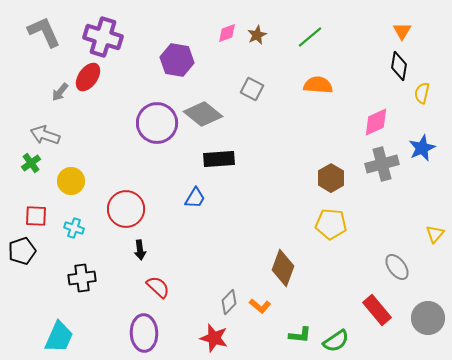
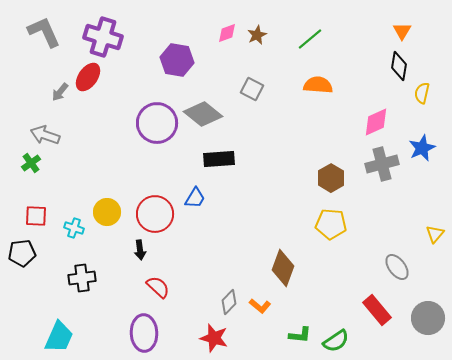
green line at (310, 37): moved 2 px down
yellow circle at (71, 181): moved 36 px right, 31 px down
red circle at (126, 209): moved 29 px right, 5 px down
black pentagon at (22, 251): moved 2 px down; rotated 12 degrees clockwise
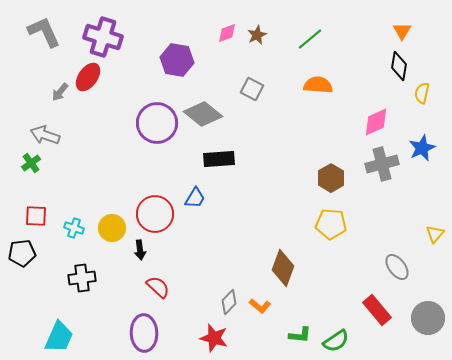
yellow circle at (107, 212): moved 5 px right, 16 px down
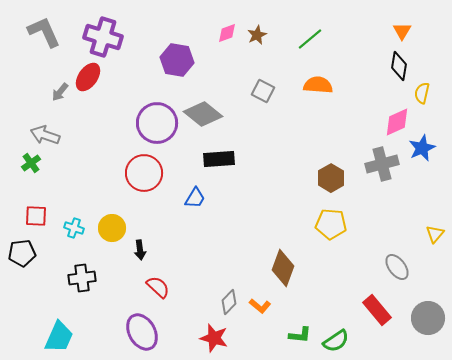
gray square at (252, 89): moved 11 px right, 2 px down
pink diamond at (376, 122): moved 21 px right
red circle at (155, 214): moved 11 px left, 41 px up
purple ellipse at (144, 333): moved 2 px left, 1 px up; rotated 27 degrees counterclockwise
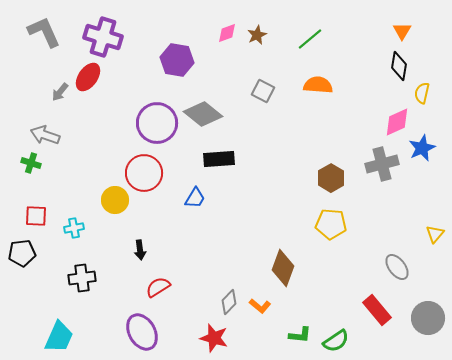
green cross at (31, 163): rotated 36 degrees counterclockwise
cyan cross at (74, 228): rotated 30 degrees counterclockwise
yellow circle at (112, 228): moved 3 px right, 28 px up
red semicircle at (158, 287): rotated 75 degrees counterclockwise
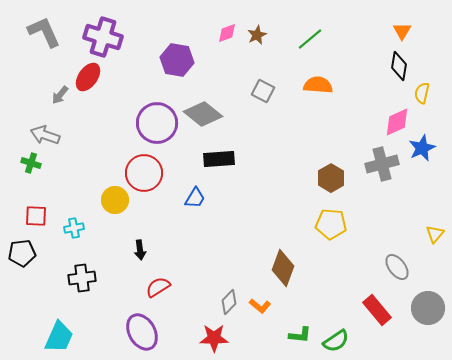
gray arrow at (60, 92): moved 3 px down
gray circle at (428, 318): moved 10 px up
red star at (214, 338): rotated 16 degrees counterclockwise
